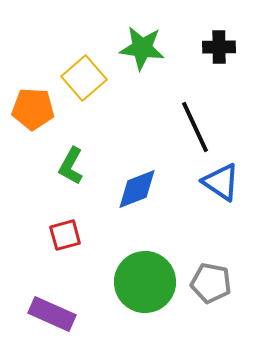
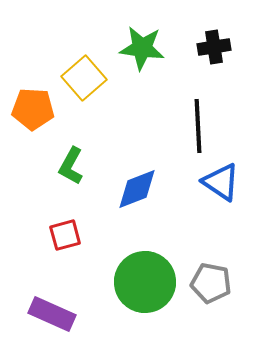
black cross: moved 5 px left; rotated 8 degrees counterclockwise
black line: moved 3 px right, 1 px up; rotated 22 degrees clockwise
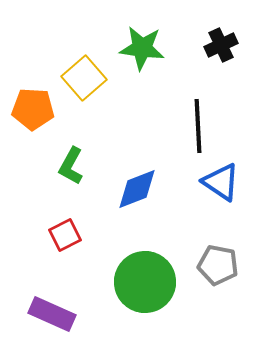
black cross: moved 7 px right, 2 px up; rotated 16 degrees counterclockwise
red square: rotated 12 degrees counterclockwise
gray pentagon: moved 7 px right, 18 px up
